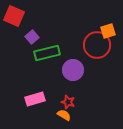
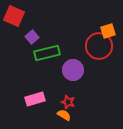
red circle: moved 2 px right, 1 px down
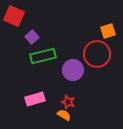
red circle: moved 2 px left, 8 px down
green rectangle: moved 4 px left, 3 px down
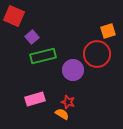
orange semicircle: moved 2 px left, 1 px up
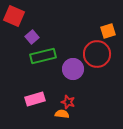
purple circle: moved 1 px up
orange semicircle: rotated 24 degrees counterclockwise
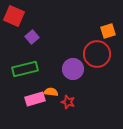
green rectangle: moved 18 px left, 13 px down
orange semicircle: moved 11 px left, 22 px up
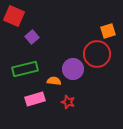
orange semicircle: moved 3 px right, 11 px up
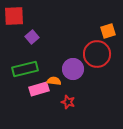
red square: rotated 25 degrees counterclockwise
pink rectangle: moved 4 px right, 10 px up
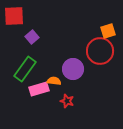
red circle: moved 3 px right, 3 px up
green rectangle: rotated 40 degrees counterclockwise
red star: moved 1 px left, 1 px up
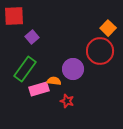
orange square: moved 3 px up; rotated 28 degrees counterclockwise
